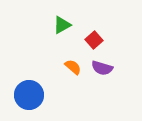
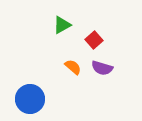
blue circle: moved 1 px right, 4 px down
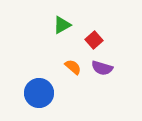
blue circle: moved 9 px right, 6 px up
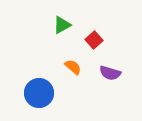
purple semicircle: moved 8 px right, 5 px down
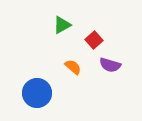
purple semicircle: moved 8 px up
blue circle: moved 2 px left
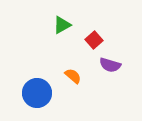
orange semicircle: moved 9 px down
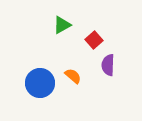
purple semicircle: moved 2 px left; rotated 75 degrees clockwise
blue circle: moved 3 px right, 10 px up
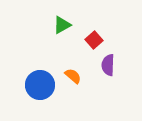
blue circle: moved 2 px down
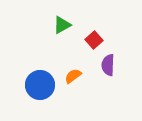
orange semicircle: rotated 78 degrees counterclockwise
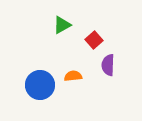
orange semicircle: rotated 30 degrees clockwise
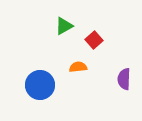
green triangle: moved 2 px right, 1 px down
purple semicircle: moved 16 px right, 14 px down
orange semicircle: moved 5 px right, 9 px up
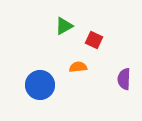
red square: rotated 24 degrees counterclockwise
